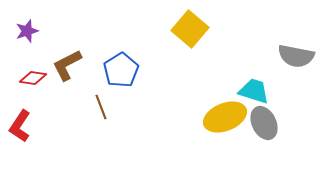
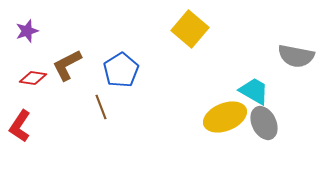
cyan trapezoid: rotated 12 degrees clockwise
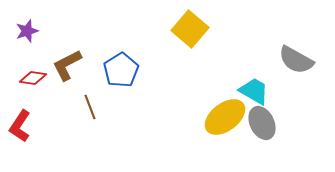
gray semicircle: moved 4 px down; rotated 18 degrees clockwise
brown line: moved 11 px left
yellow ellipse: rotated 15 degrees counterclockwise
gray ellipse: moved 2 px left
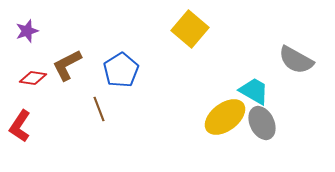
brown line: moved 9 px right, 2 px down
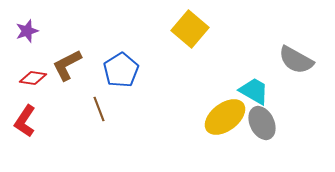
red L-shape: moved 5 px right, 5 px up
